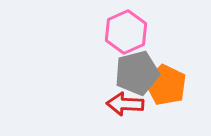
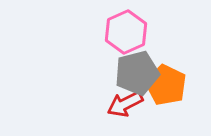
red arrow: rotated 30 degrees counterclockwise
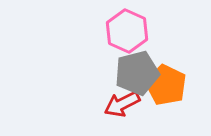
pink hexagon: moved 1 px right, 1 px up; rotated 12 degrees counterclockwise
red arrow: moved 3 px left
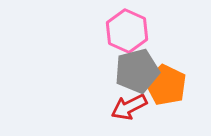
gray pentagon: moved 2 px up
red arrow: moved 7 px right, 3 px down
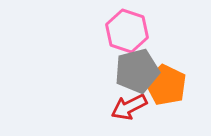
pink hexagon: rotated 6 degrees counterclockwise
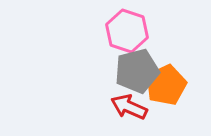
orange pentagon: rotated 21 degrees clockwise
red arrow: rotated 51 degrees clockwise
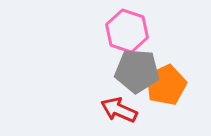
gray pentagon: rotated 18 degrees clockwise
red arrow: moved 10 px left, 3 px down
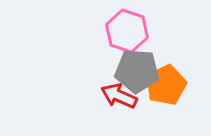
red arrow: moved 14 px up
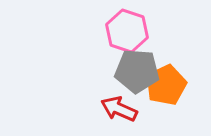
red arrow: moved 13 px down
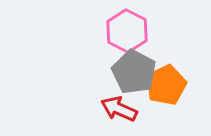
pink hexagon: rotated 9 degrees clockwise
gray pentagon: moved 3 px left, 1 px down; rotated 24 degrees clockwise
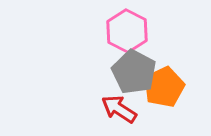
orange pentagon: moved 2 px left, 2 px down
red arrow: rotated 9 degrees clockwise
